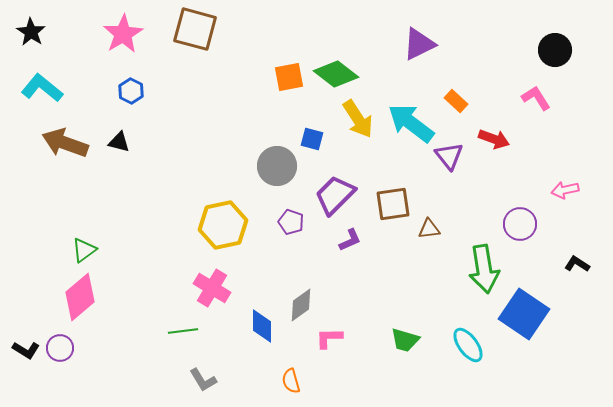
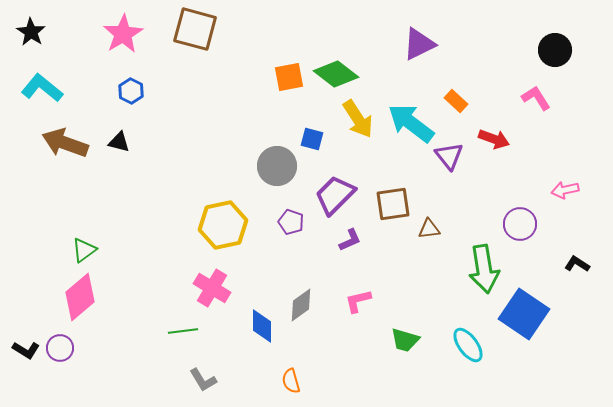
pink L-shape at (329, 338): moved 29 px right, 37 px up; rotated 12 degrees counterclockwise
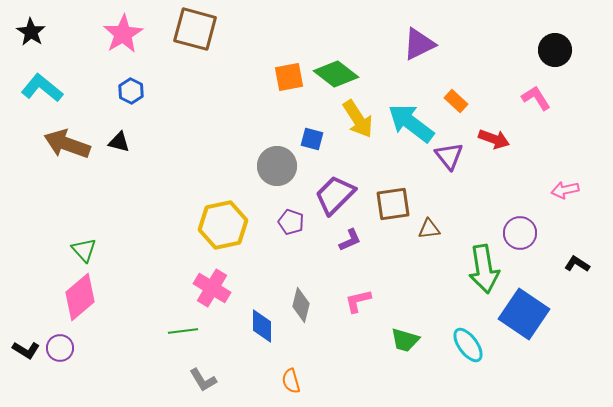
brown arrow at (65, 143): moved 2 px right, 1 px down
purple circle at (520, 224): moved 9 px down
green triangle at (84, 250): rotated 36 degrees counterclockwise
gray diamond at (301, 305): rotated 40 degrees counterclockwise
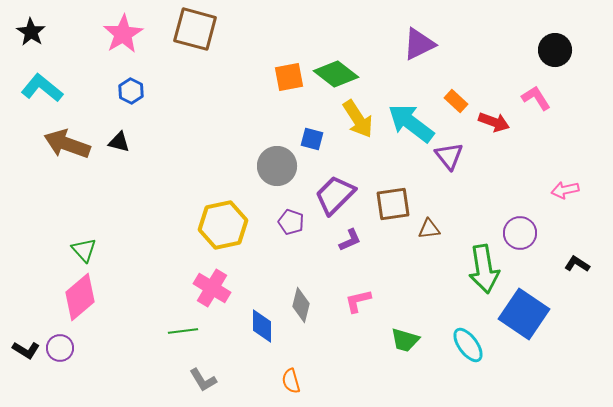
red arrow at (494, 139): moved 17 px up
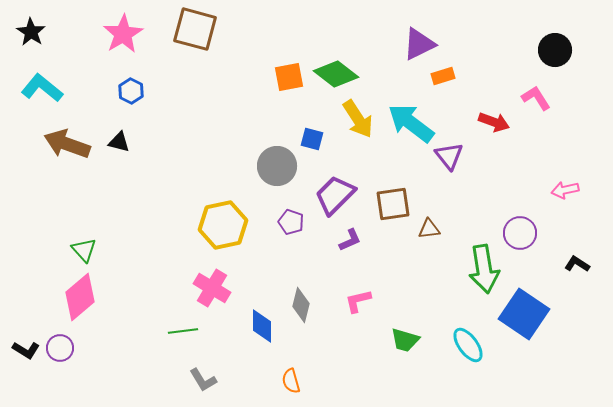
orange rectangle at (456, 101): moved 13 px left, 25 px up; rotated 60 degrees counterclockwise
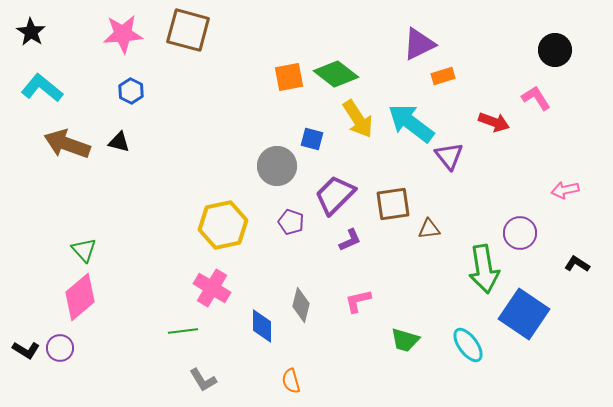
brown square at (195, 29): moved 7 px left, 1 px down
pink star at (123, 34): rotated 27 degrees clockwise
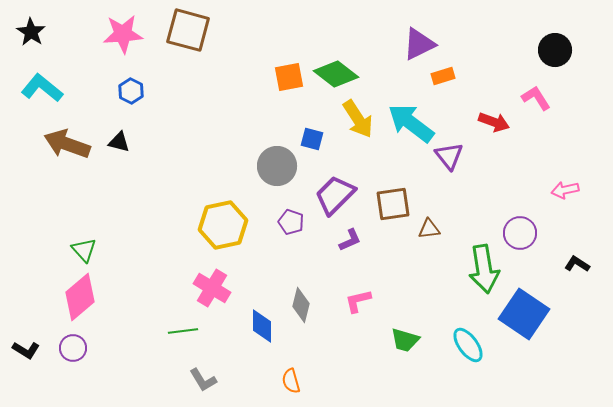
purple circle at (60, 348): moved 13 px right
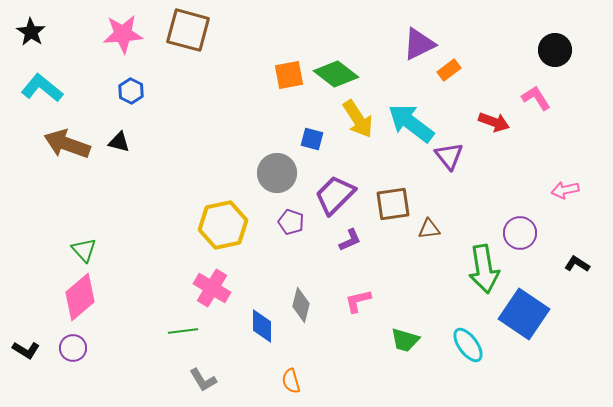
orange rectangle at (443, 76): moved 6 px right, 6 px up; rotated 20 degrees counterclockwise
orange square at (289, 77): moved 2 px up
gray circle at (277, 166): moved 7 px down
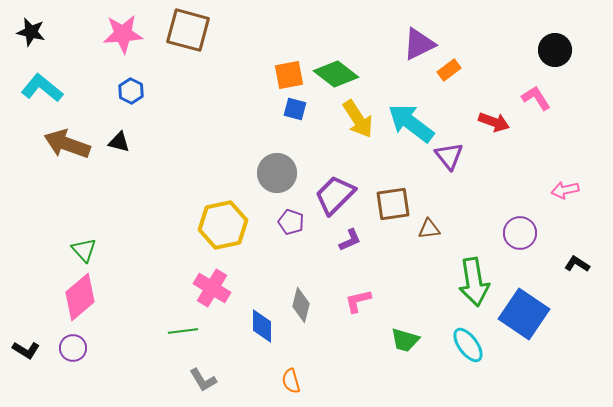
black star at (31, 32): rotated 20 degrees counterclockwise
blue square at (312, 139): moved 17 px left, 30 px up
green arrow at (484, 269): moved 10 px left, 13 px down
